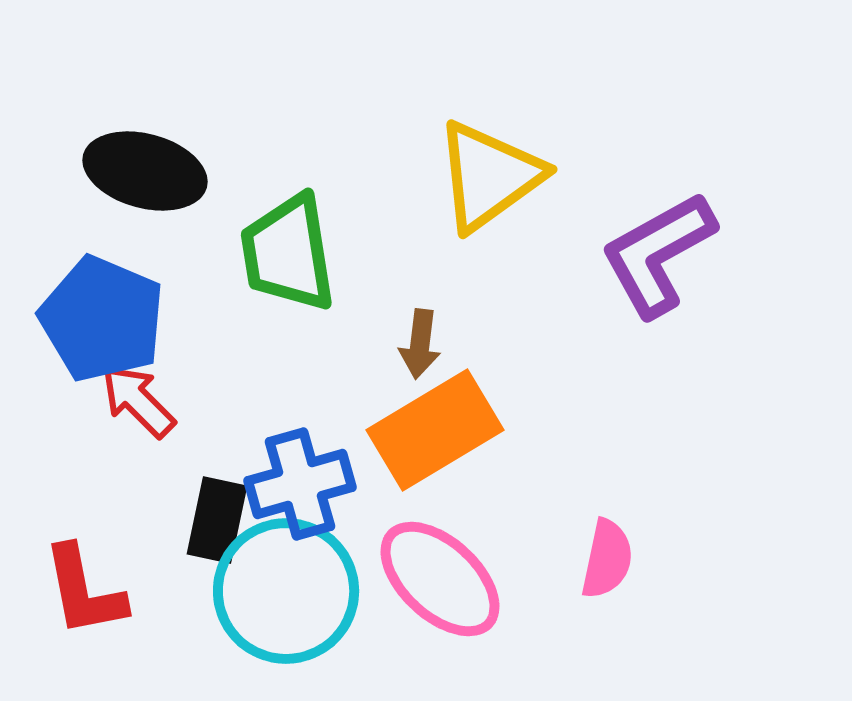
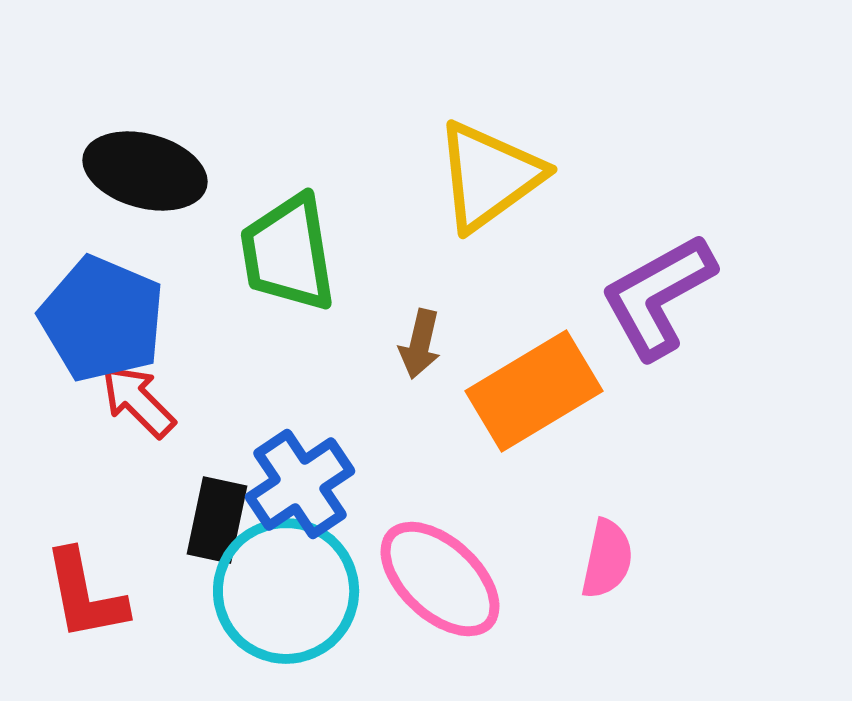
purple L-shape: moved 42 px down
brown arrow: rotated 6 degrees clockwise
orange rectangle: moved 99 px right, 39 px up
blue cross: rotated 18 degrees counterclockwise
red L-shape: moved 1 px right, 4 px down
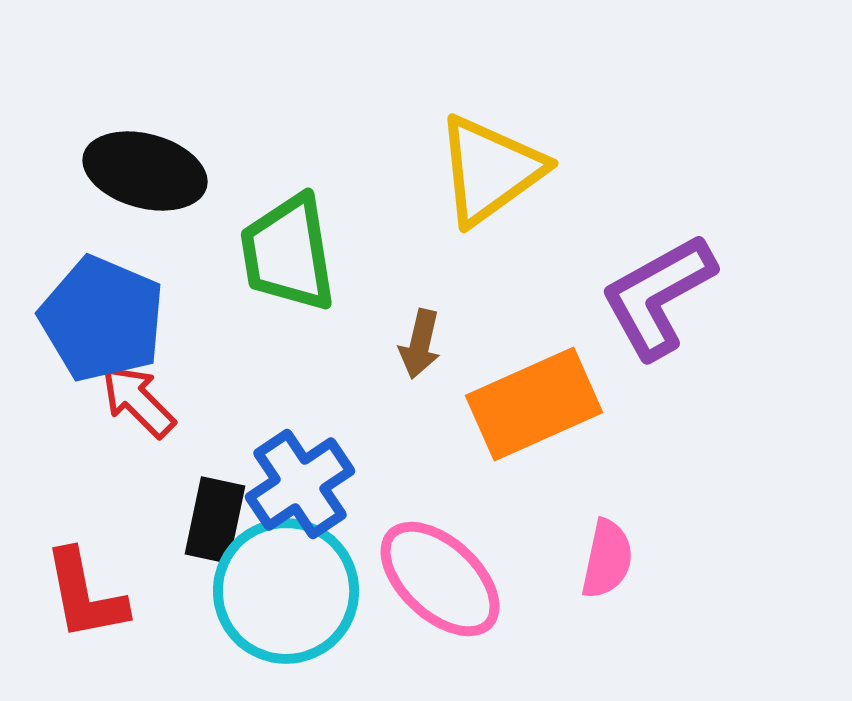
yellow triangle: moved 1 px right, 6 px up
orange rectangle: moved 13 px down; rotated 7 degrees clockwise
black rectangle: moved 2 px left
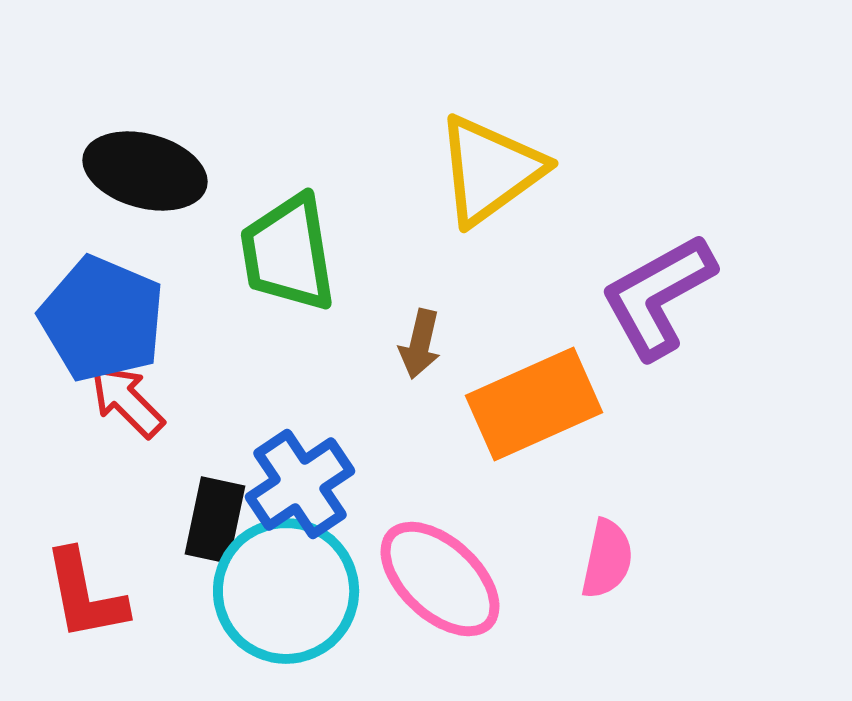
red arrow: moved 11 px left
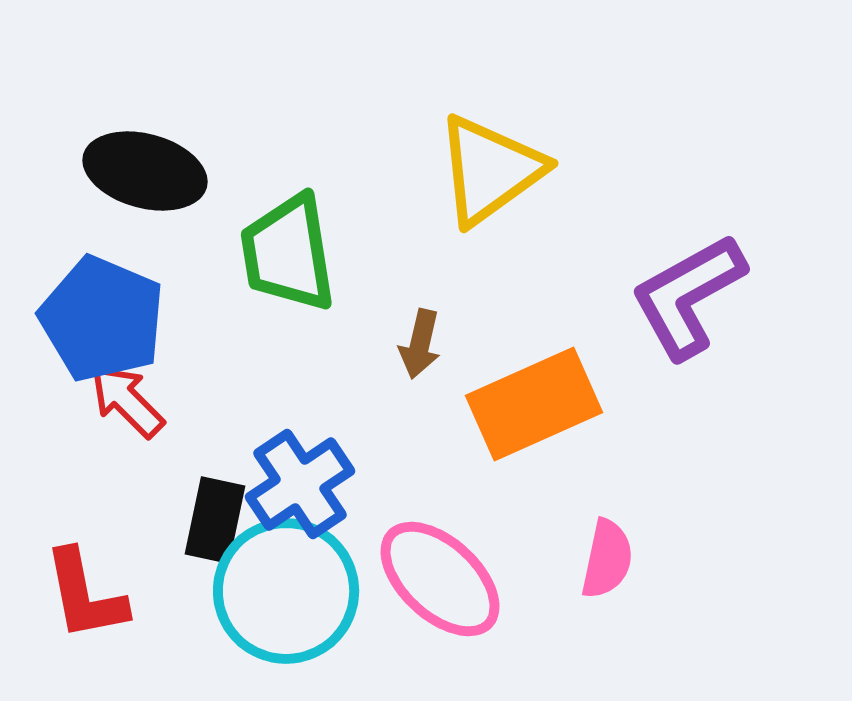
purple L-shape: moved 30 px right
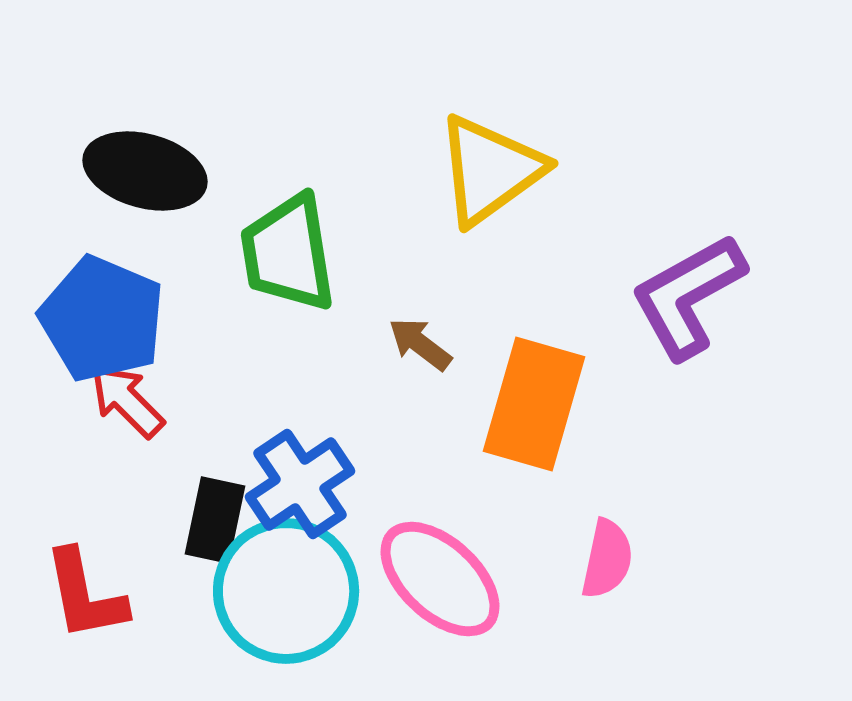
brown arrow: rotated 114 degrees clockwise
orange rectangle: rotated 50 degrees counterclockwise
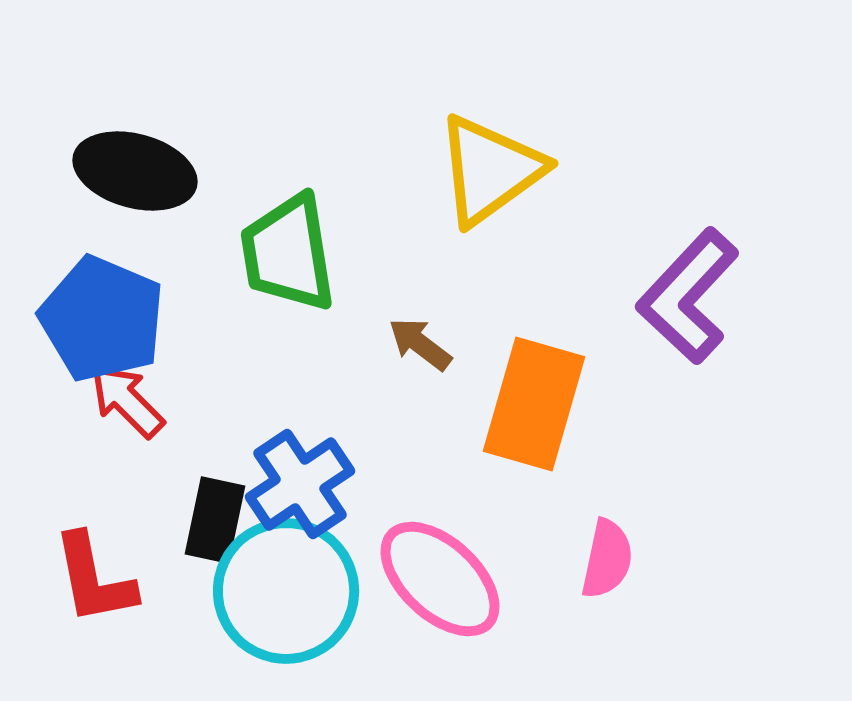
black ellipse: moved 10 px left
purple L-shape: rotated 18 degrees counterclockwise
red L-shape: moved 9 px right, 16 px up
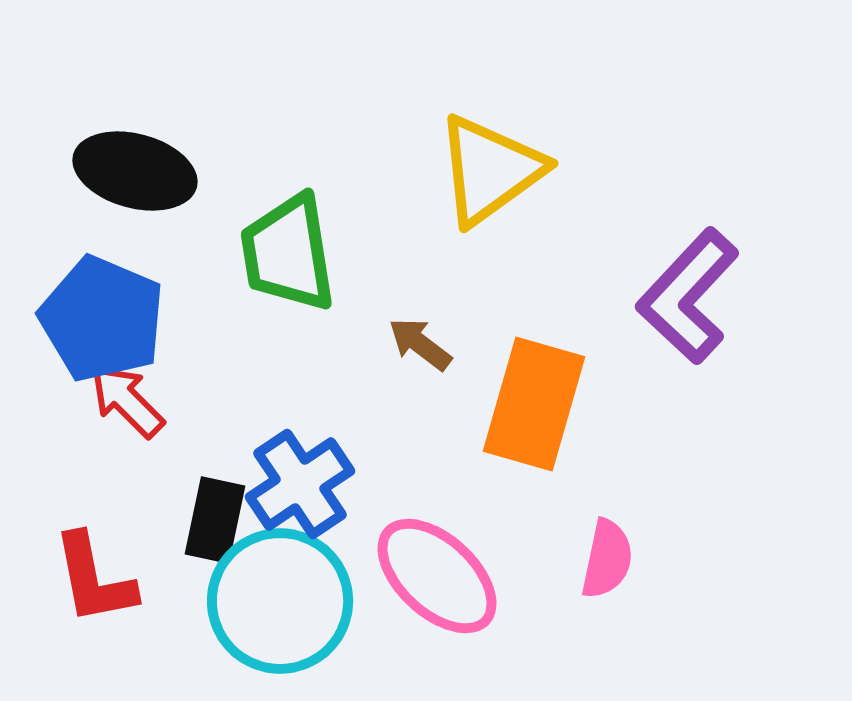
pink ellipse: moved 3 px left, 3 px up
cyan circle: moved 6 px left, 10 px down
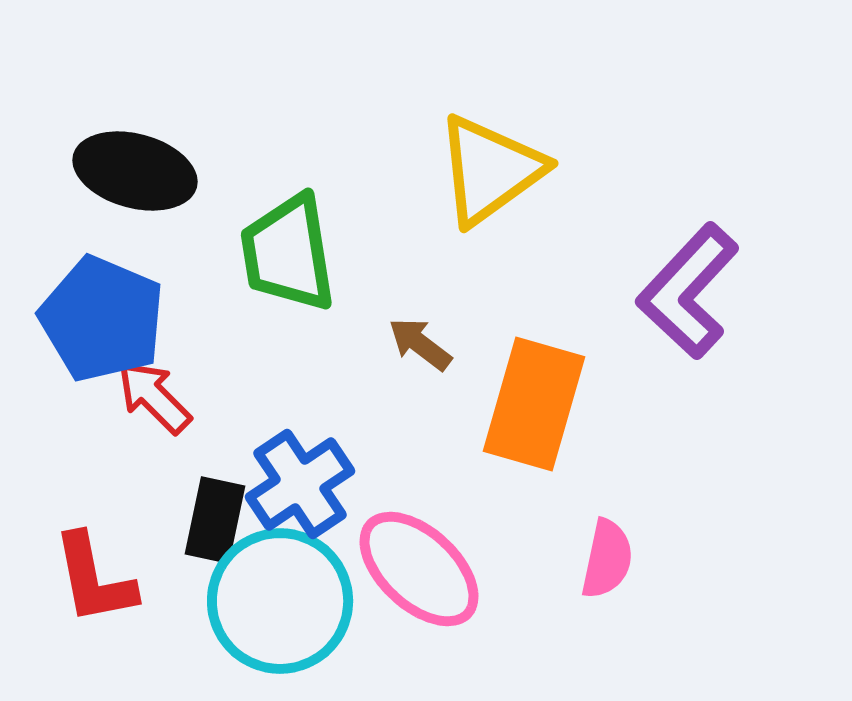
purple L-shape: moved 5 px up
red arrow: moved 27 px right, 4 px up
pink ellipse: moved 18 px left, 7 px up
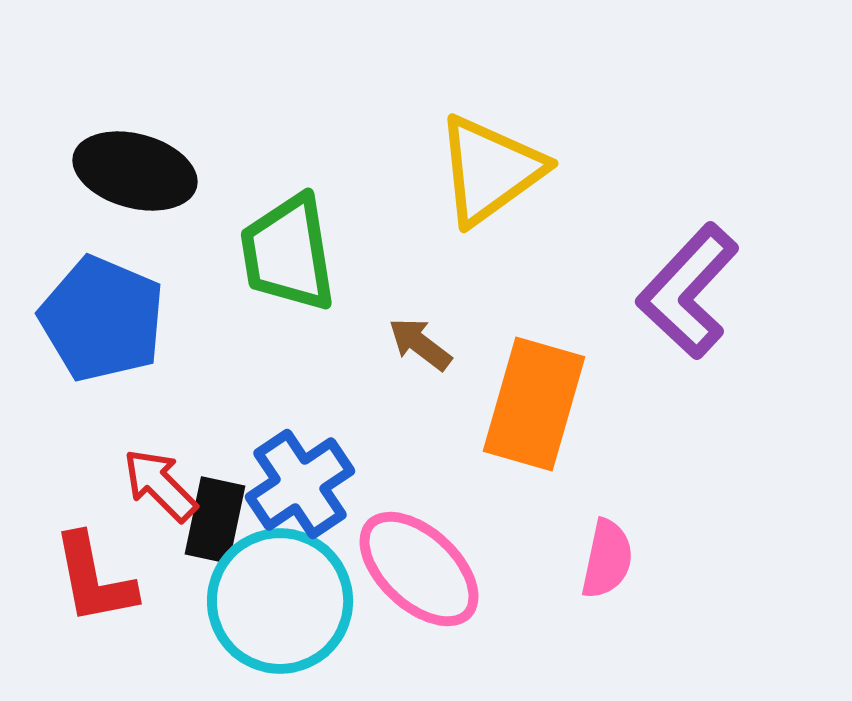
red arrow: moved 6 px right, 88 px down
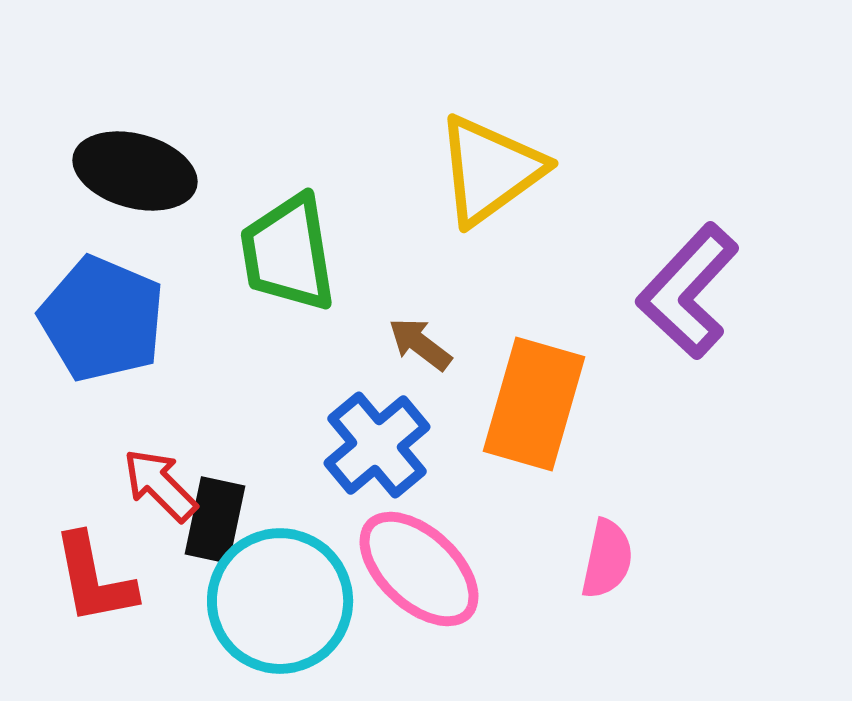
blue cross: moved 77 px right, 39 px up; rotated 6 degrees counterclockwise
